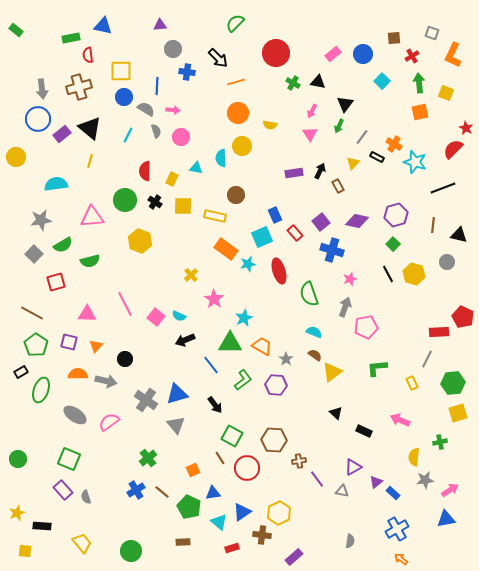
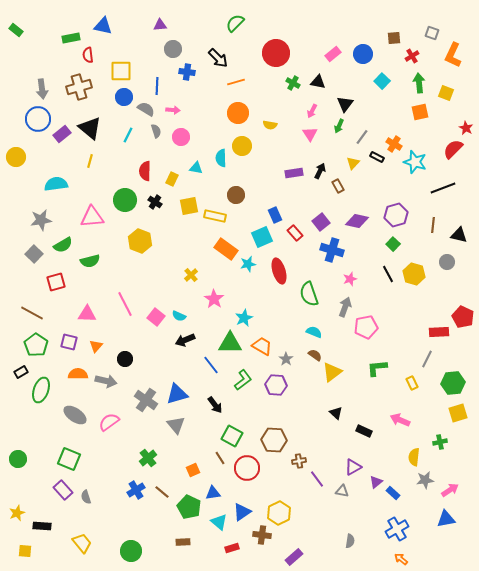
yellow square at (183, 206): moved 6 px right; rotated 12 degrees counterclockwise
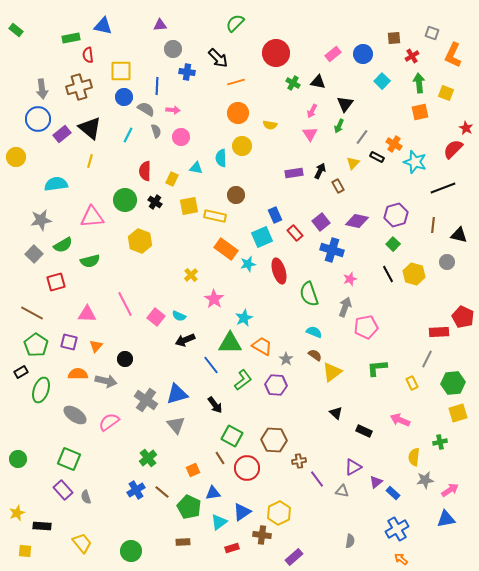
cyan triangle at (219, 522): rotated 42 degrees clockwise
